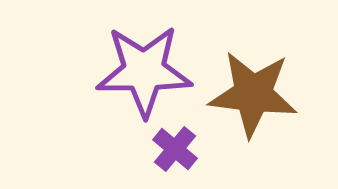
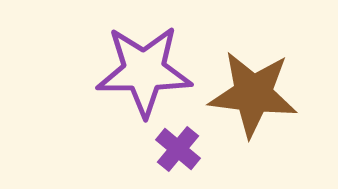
purple cross: moved 3 px right
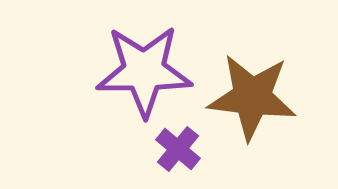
brown star: moved 1 px left, 3 px down
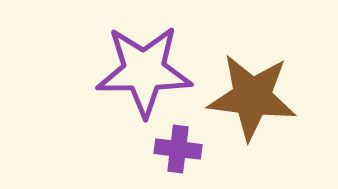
purple cross: rotated 33 degrees counterclockwise
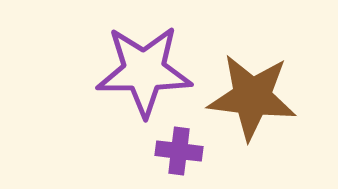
purple cross: moved 1 px right, 2 px down
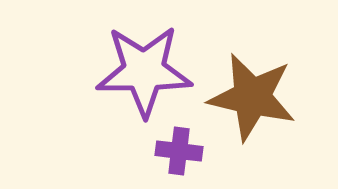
brown star: rotated 6 degrees clockwise
